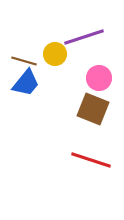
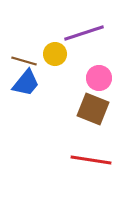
purple line: moved 4 px up
red line: rotated 9 degrees counterclockwise
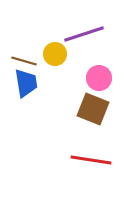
purple line: moved 1 px down
blue trapezoid: rotated 48 degrees counterclockwise
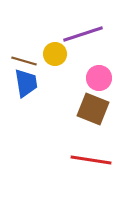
purple line: moved 1 px left
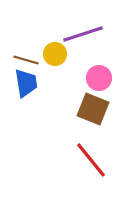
brown line: moved 2 px right, 1 px up
red line: rotated 42 degrees clockwise
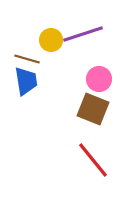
yellow circle: moved 4 px left, 14 px up
brown line: moved 1 px right, 1 px up
pink circle: moved 1 px down
blue trapezoid: moved 2 px up
red line: moved 2 px right
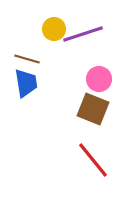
yellow circle: moved 3 px right, 11 px up
blue trapezoid: moved 2 px down
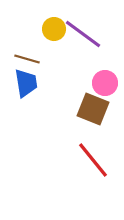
purple line: rotated 54 degrees clockwise
pink circle: moved 6 px right, 4 px down
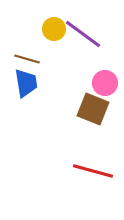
red line: moved 11 px down; rotated 36 degrees counterclockwise
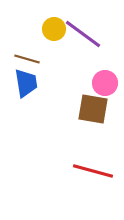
brown square: rotated 12 degrees counterclockwise
